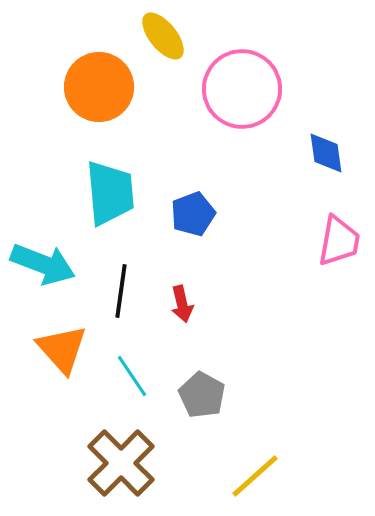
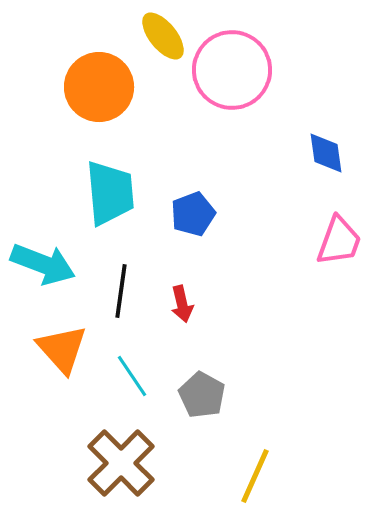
pink circle: moved 10 px left, 19 px up
pink trapezoid: rotated 10 degrees clockwise
yellow line: rotated 24 degrees counterclockwise
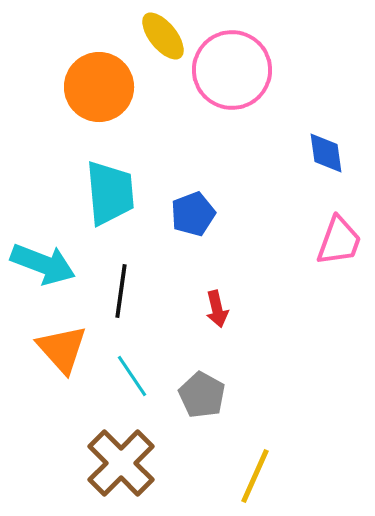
red arrow: moved 35 px right, 5 px down
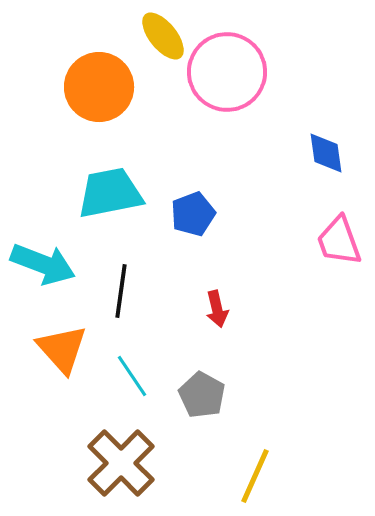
pink circle: moved 5 px left, 2 px down
cyan trapezoid: rotated 96 degrees counterclockwise
pink trapezoid: rotated 140 degrees clockwise
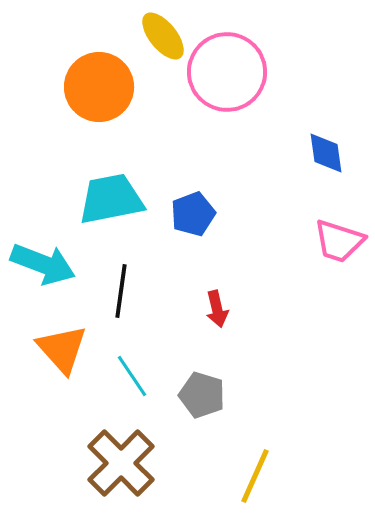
cyan trapezoid: moved 1 px right, 6 px down
pink trapezoid: rotated 52 degrees counterclockwise
gray pentagon: rotated 12 degrees counterclockwise
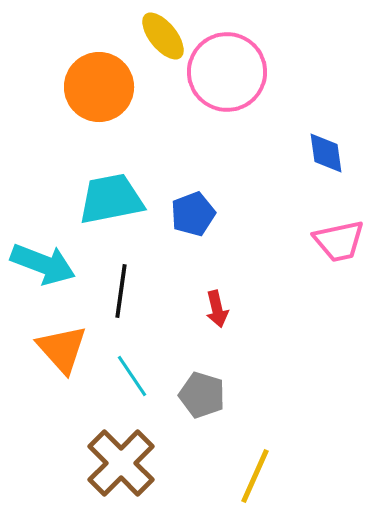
pink trapezoid: rotated 30 degrees counterclockwise
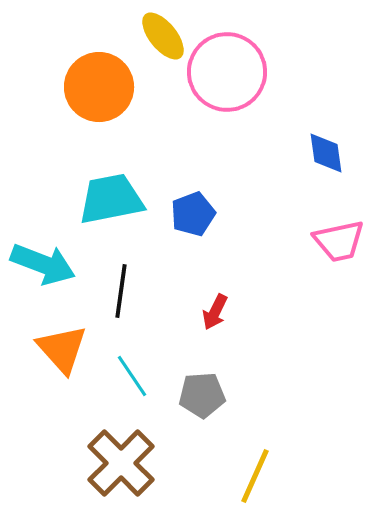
red arrow: moved 2 px left, 3 px down; rotated 39 degrees clockwise
gray pentagon: rotated 21 degrees counterclockwise
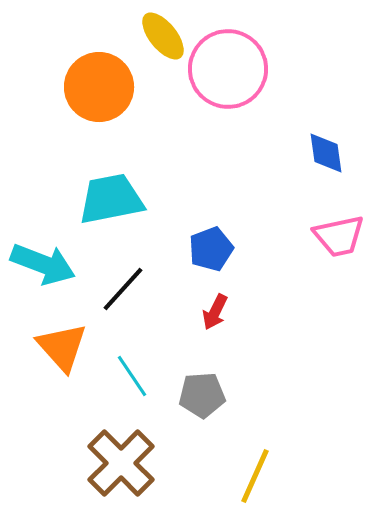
pink circle: moved 1 px right, 3 px up
blue pentagon: moved 18 px right, 35 px down
pink trapezoid: moved 5 px up
black line: moved 2 px right, 2 px up; rotated 34 degrees clockwise
orange triangle: moved 2 px up
